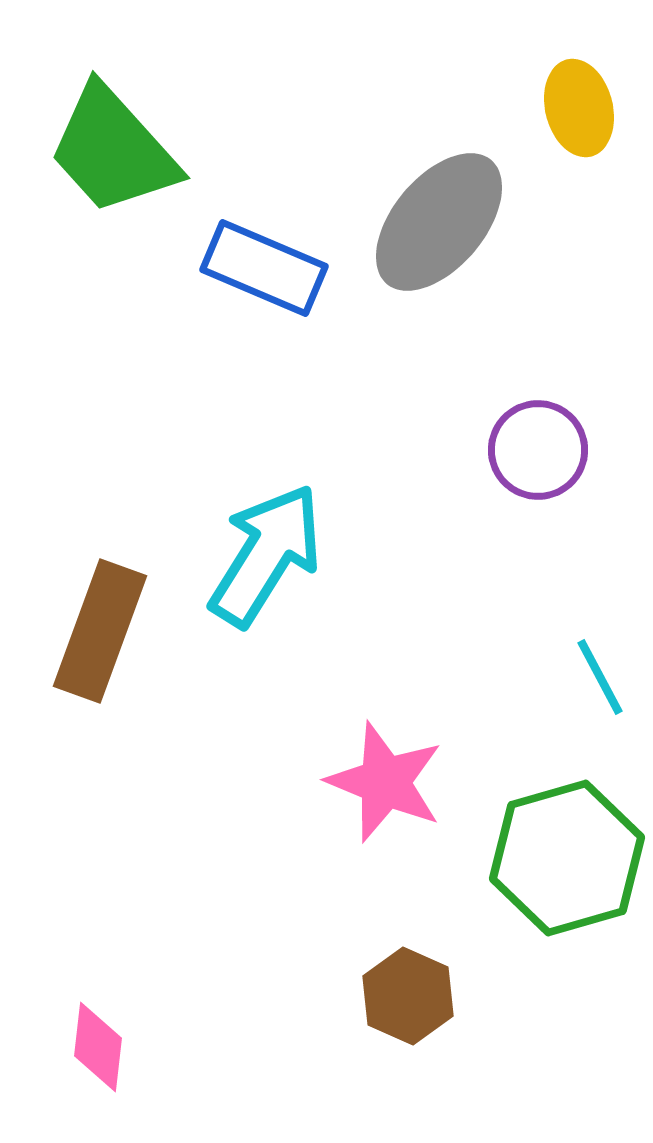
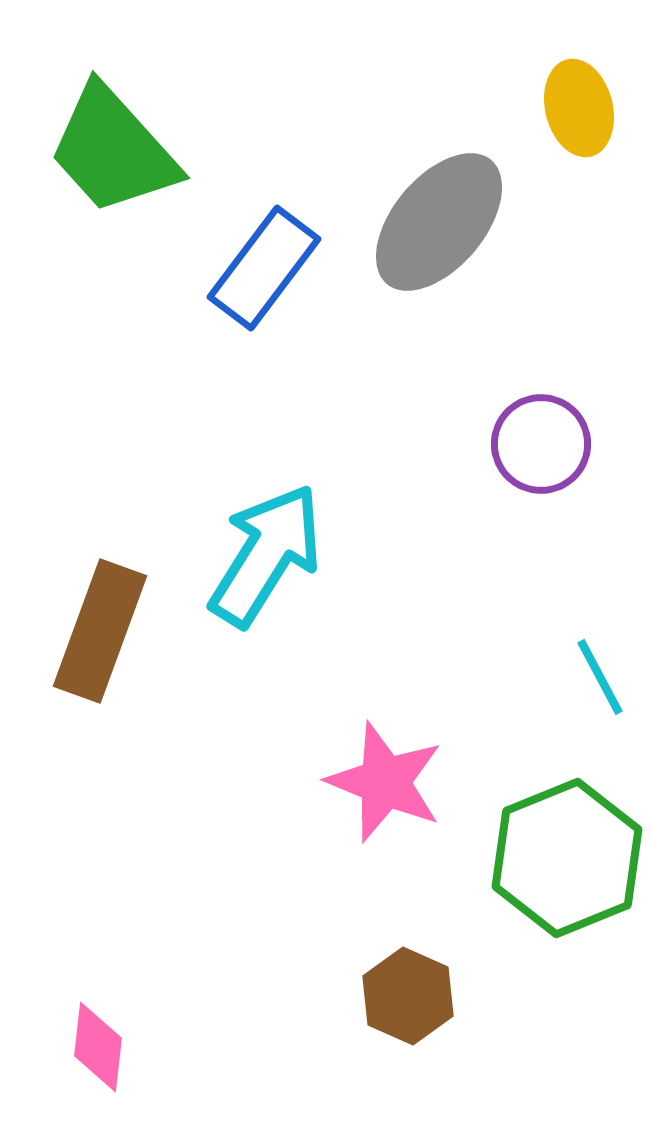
blue rectangle: rotated 76 degrees counterclockwise
purple circle: moved 3 px right, 6 px up
green hexagon: rotated 6 degrees counterclockwise
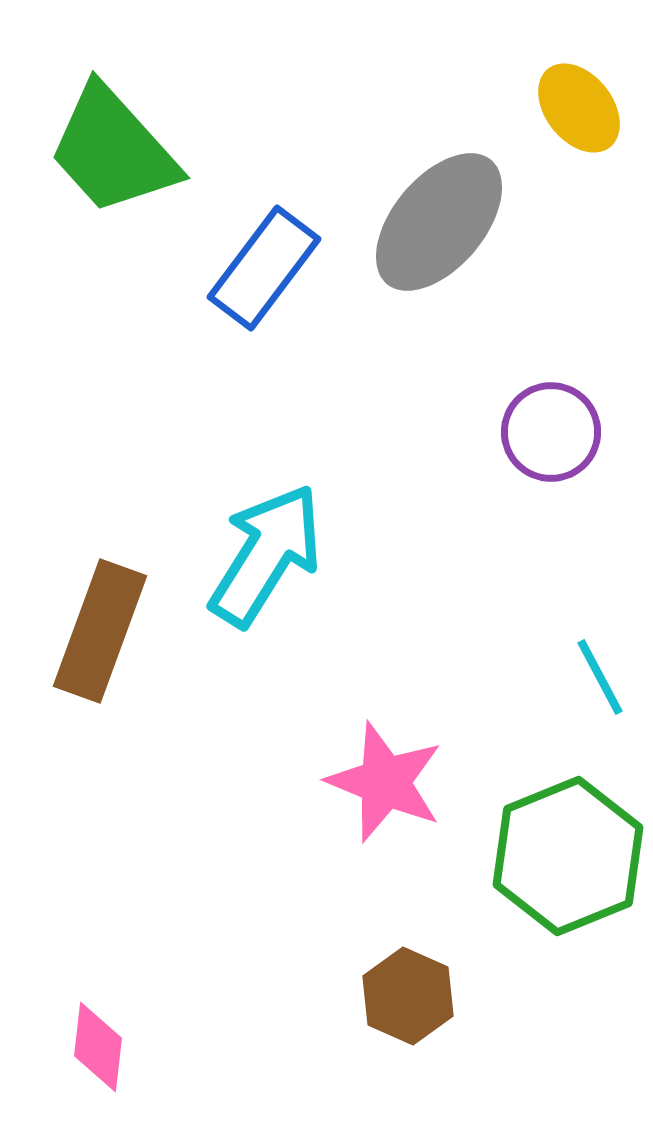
yellow ellipse: rotated 24 degrees counterclockwise
purple circle: moved 10 px right, 12 px up
green hexagon: moved 1 px right, 2 px up
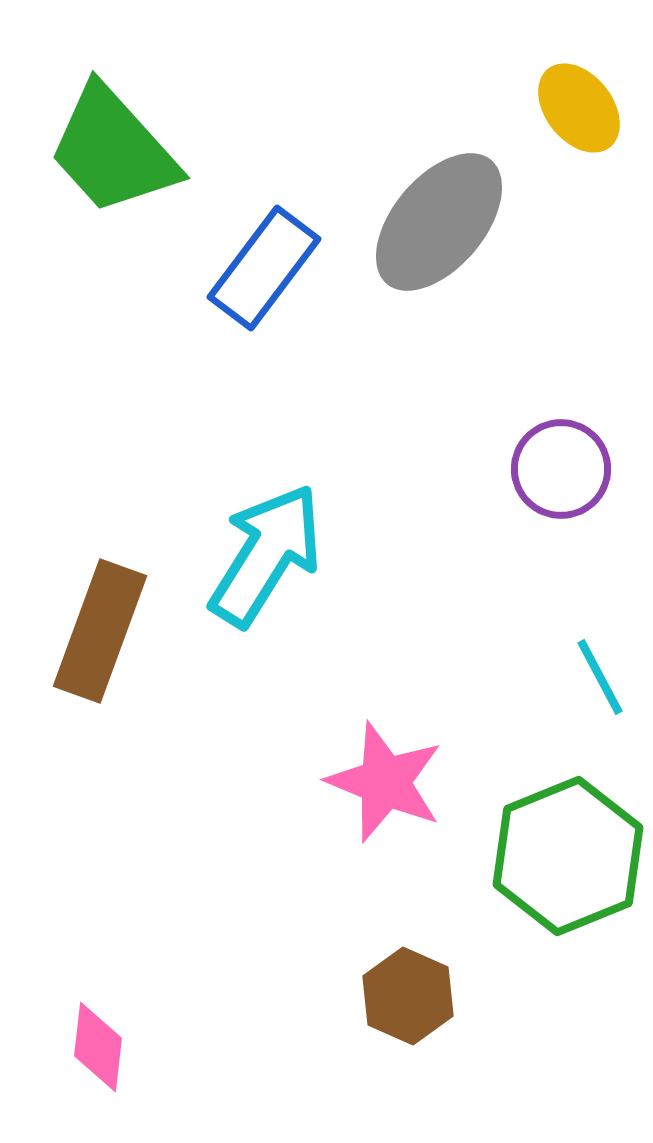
purple circle: moved 10 px right, 37 px down
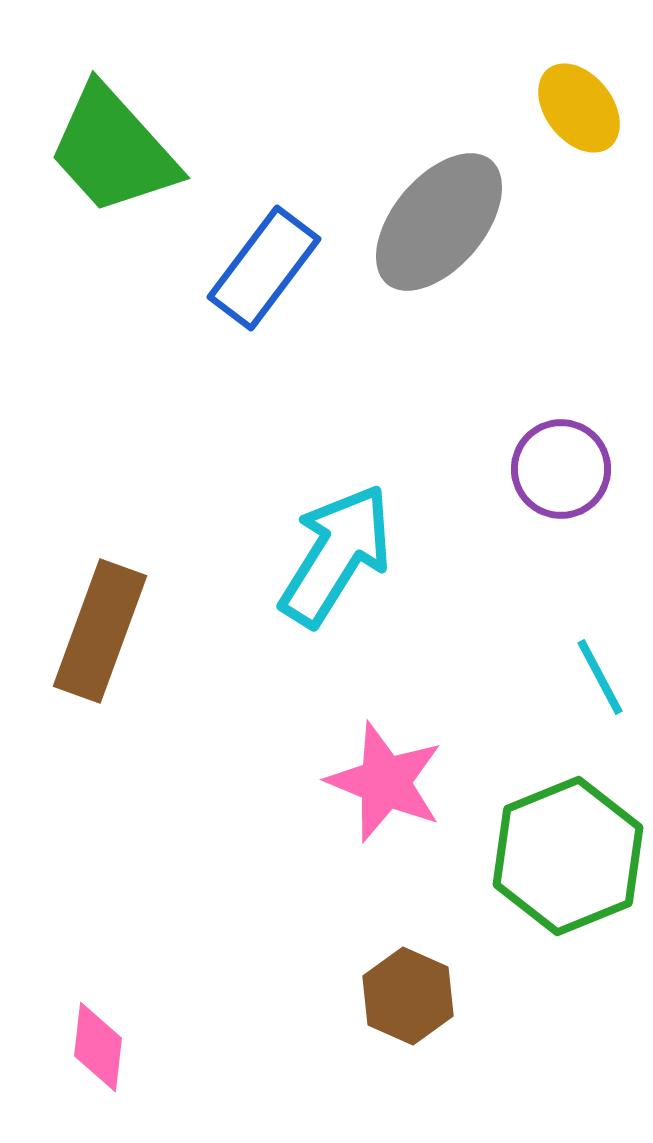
cyan arrow: moved 70 px right
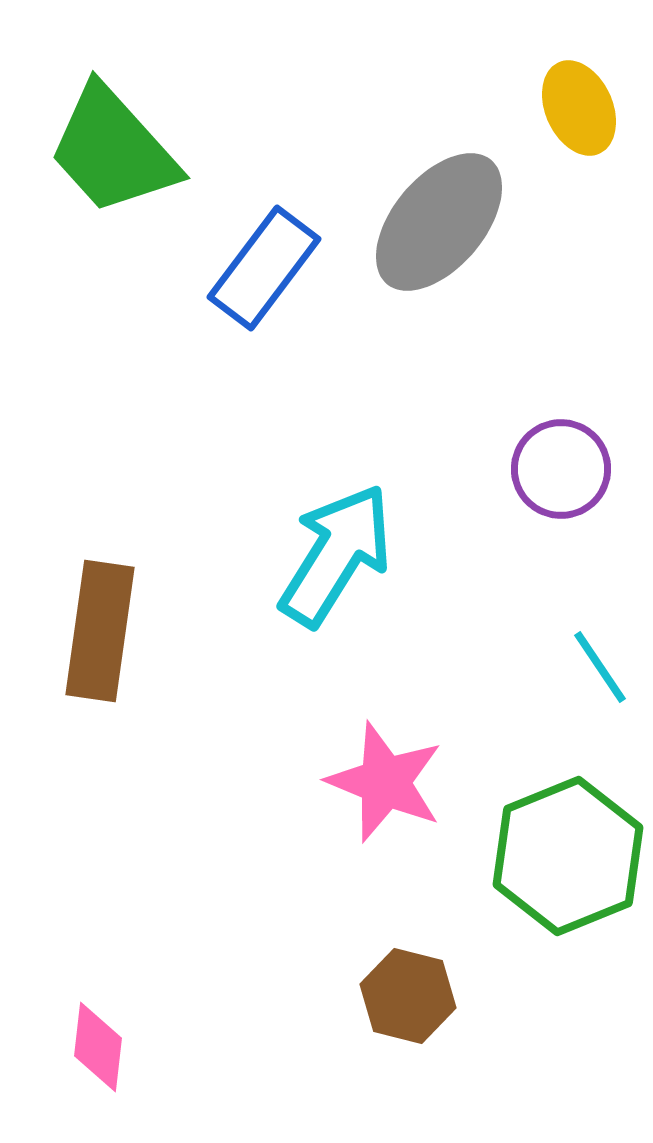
yellow ellipse: rotated 14 degrees clockwise
brown rectangle: rotated 12 degrees counterclockwise
cyan line: moved 10 px up; rotated 6 degrees counterclockwise
brown hexagon: rotated 10 degrees counterclockwise
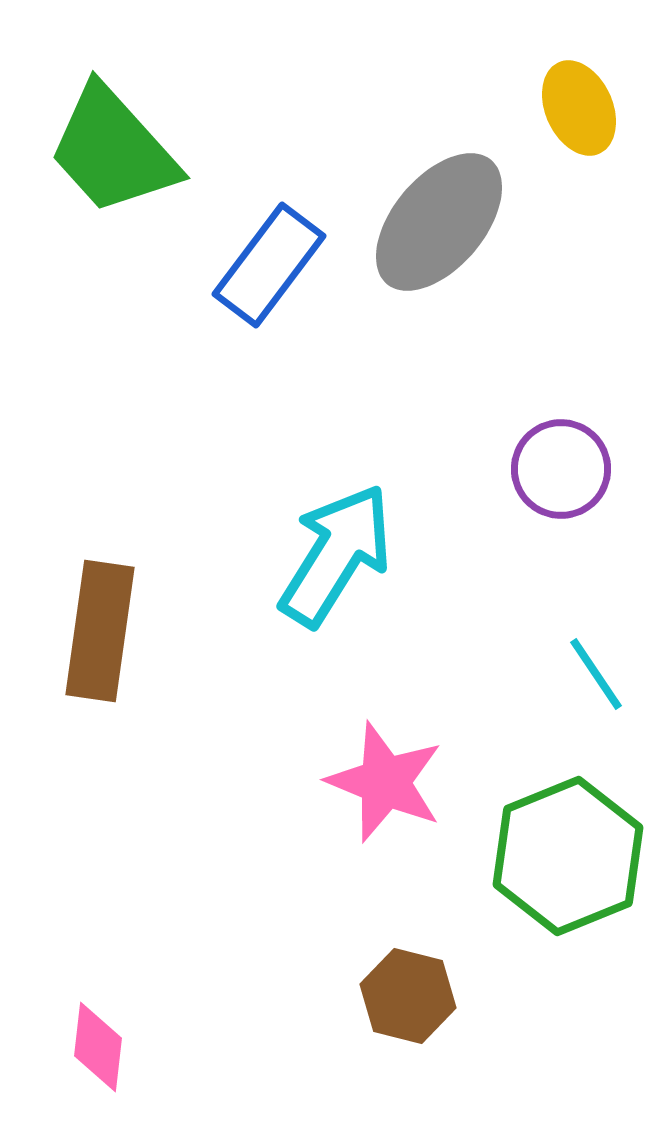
blue rectangle: moved 5 px right, 3 px up
cyan line: moved 4 px left, 7 px down
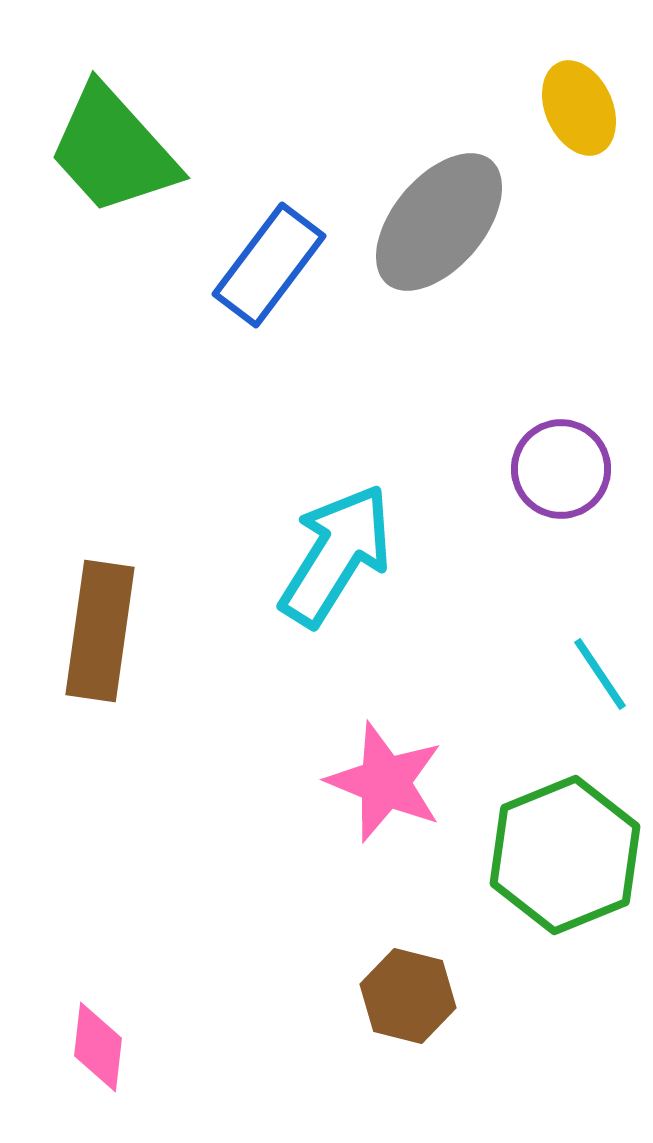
cyan line: moved 4 px right
green hexagon: moved 3 px left, 1 px up
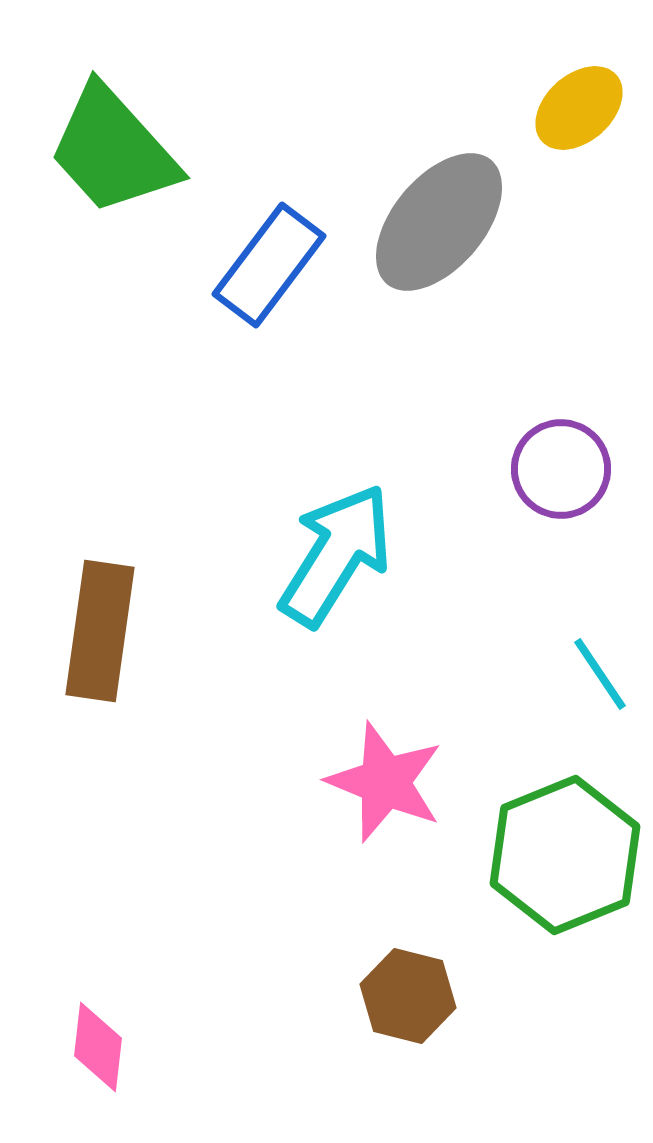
yellow ellipse: rotated 72 degrees clockwise
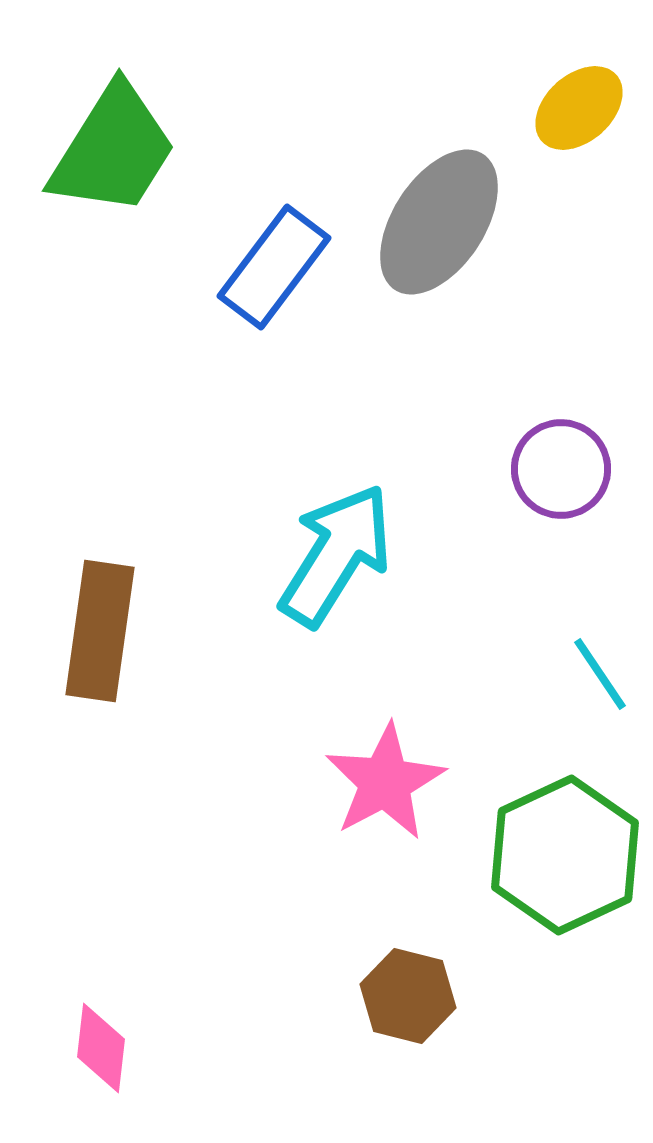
green trapezoid: rotated 106 degrees counterclockwise
gray ellipse: rotated 7 degrees counterclockwise
blue rectangle: moved 5 px right, 2 px down
pink star: rotated 22 degrees clockwise
green hexagon: rotated 3 degrees counterclockwise
pink diamond: moved 3 px right, 1 px down
